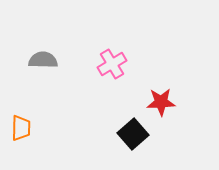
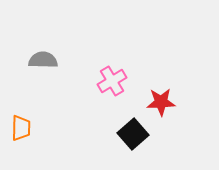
pink cross: moved 17 px down
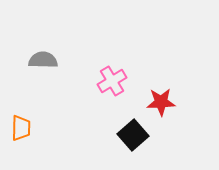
black square: moved 1 px down
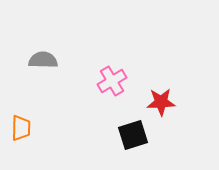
black square: rotated 24 degrees clockwise
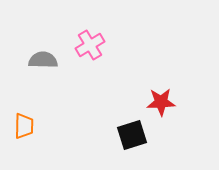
pink cross: moved 22 px left, 36 px up
orange trapezoid: moved 3 px right, 2 px up
black square: moved 1 px left
